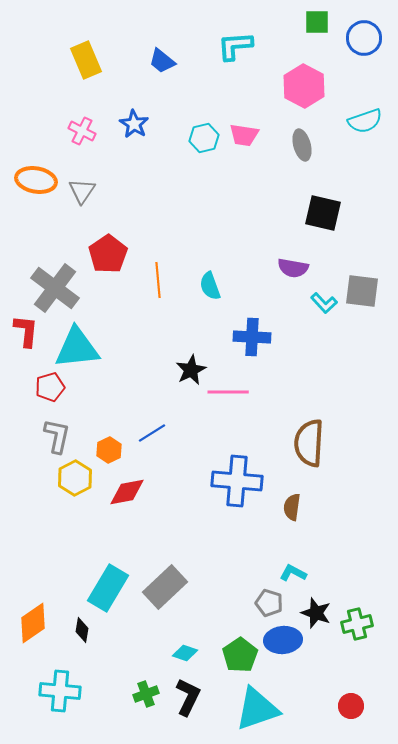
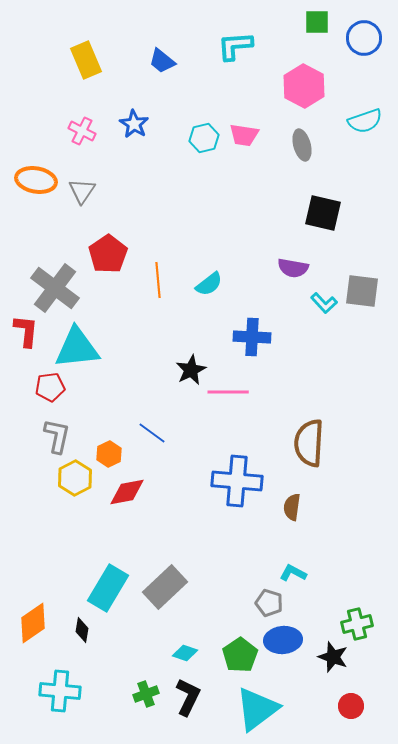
cyan semicircle at (210, 286): moved 1 px left, 2 px up; rotated 108 degrees counterclockwise
red pentagon at (50, 387): rotated 8 degrees clockwise
blue line at (152, 433): rotated 68 degrees clockwise
orange hexagon at (109, 450): moved 4 px down
black star at (316, 613): moved 17 px right, 44 px down
cyan triangle at (257, 709): rotated 18 degrees counterclockwise
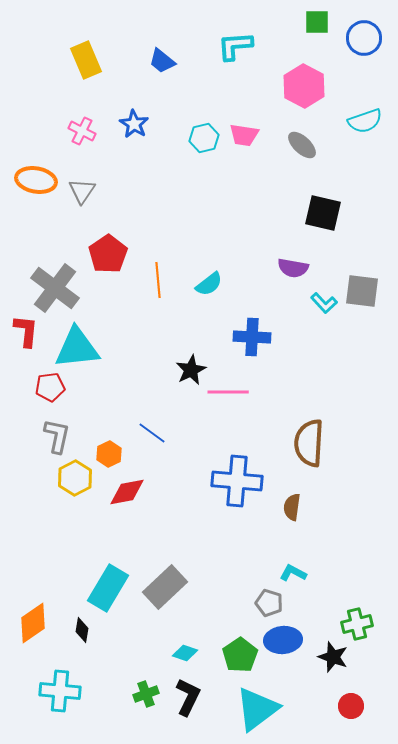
gray ellipse at (302, 145): rotated 32 degrees counterclockwise
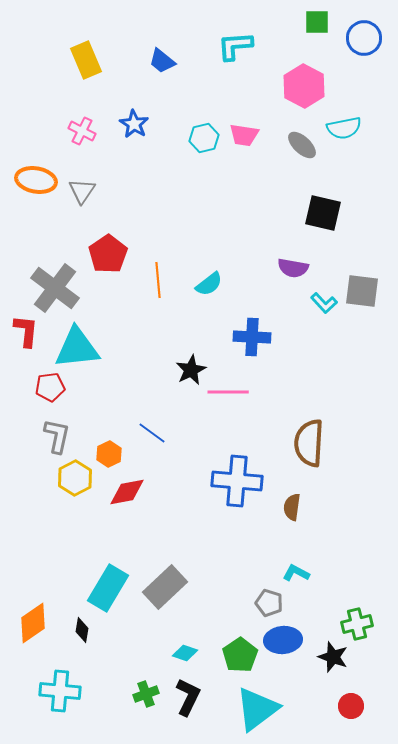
cyan semicircle at (365, 121): moved 21 px left, 7 px down; rotated 8 degrees clockwise
cyan L-shape at (293, 573): moved 3 px right
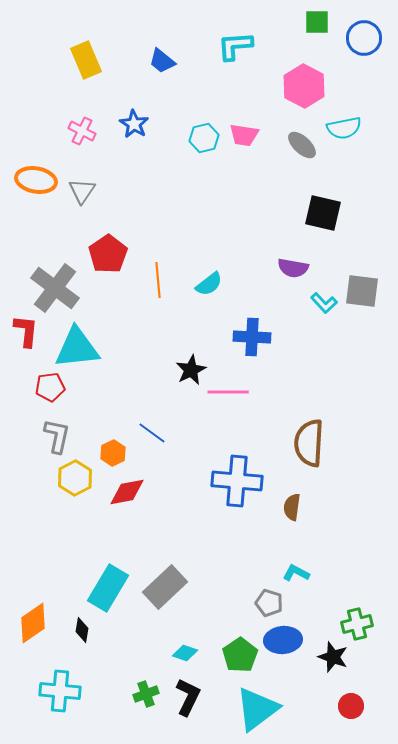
orange hexagon at (109, 454): moved 4 px right, 1 px up
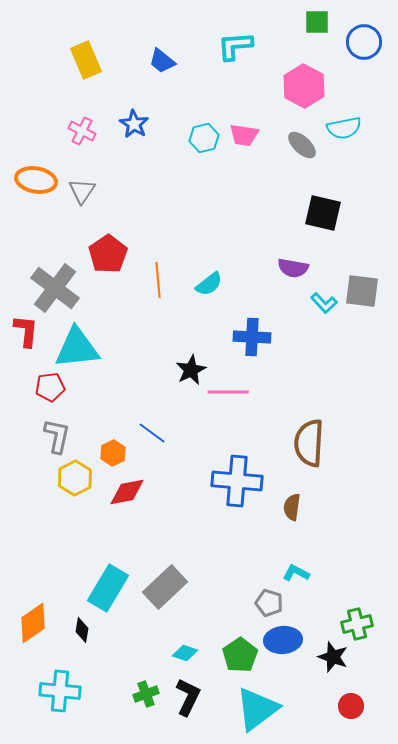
blue circle at (364, 38): moved 4 px down
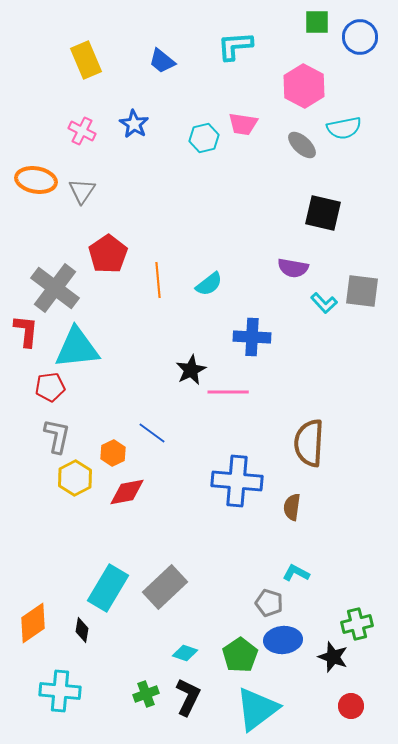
blue circle at (364, 42): moved 4 px left, 5 px up
pink trapezoid at (244, 135): moved 1 px left, 11 px up
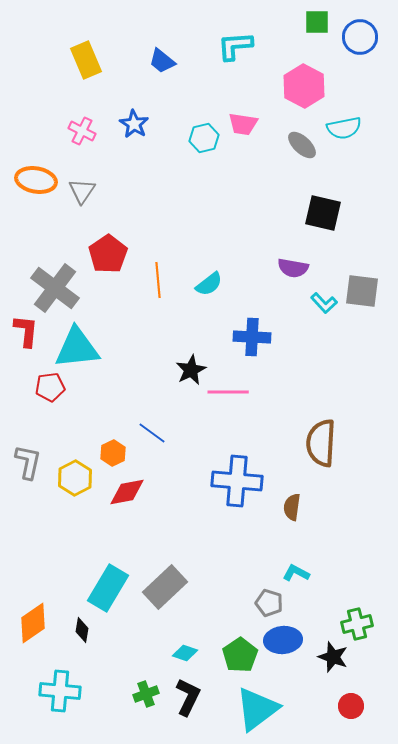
gray L-shape at (57, 436): moved 29 px left, 26 px down
brown semicircle at (309, 443): moved 12 px right
